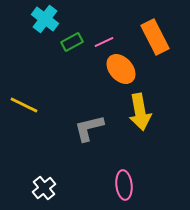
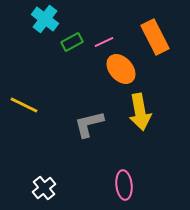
gray L-shape: moved 4 px up
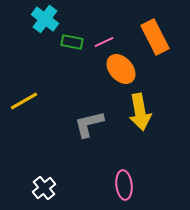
green rectangle: rotated 40 degrees clockwise
yellow line: moved 4 px up; rotated 56 degrees counterclockwise
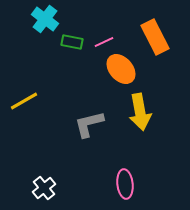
pink ellipse: moved 1 px right, 1 px up
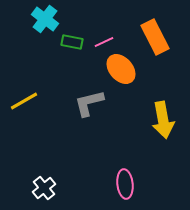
yellow arrow: moved 23 px right, 8 px down
gray L-shape: moved 21 px up
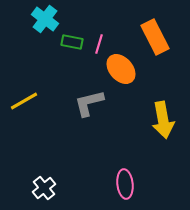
pink line: moved 5 px left, 2 px down; rotated 48 degrees counterclockwise
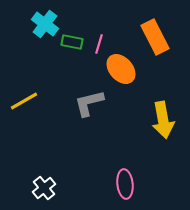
cyan cross: moved 5 px down
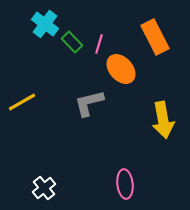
green rectangle: rotated 35 degrees clockwise
yellow line: moved 2 px left, 1 px down
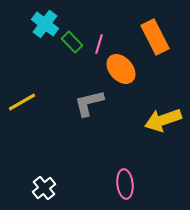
yellow arrow: rotated 81 degrees clockwise
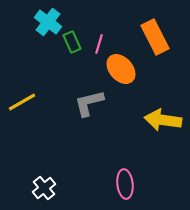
cyan cross: moved 3 px right, 2 px up
green rectangle: rotated 20 degrees clockwise
yellow arrow: rotated 27 degrees clockwise
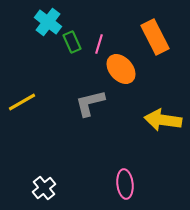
gray L-shape: moved 1 px right
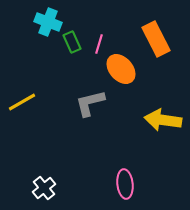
cyan cross: rotated 16 degrees counterclockwise
orange rectangle: moved 1 px right, 2 px down
